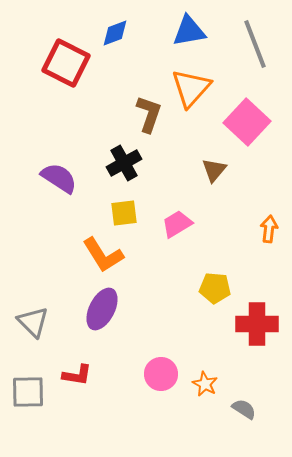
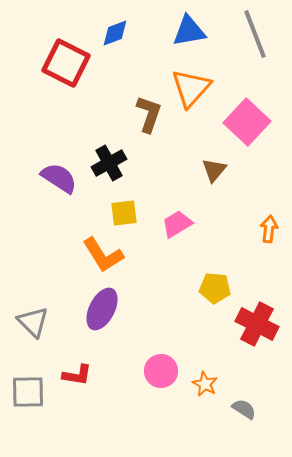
gray line: moved 10 px up
black cross: moved 15 px left
red cross: rotated 27 degrees clockwise
pink circle: moved 3 px up
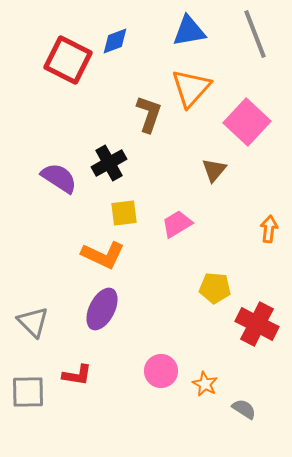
blue diamond: moved 8 px down
red square: moved 2 px right, 3 px up
orange L-shape: rotated 33 degrees counterclockwise
